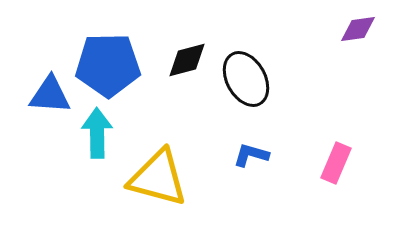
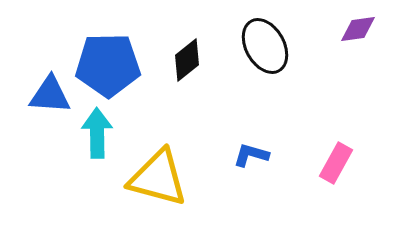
black diamond: rotated 24 degrees counterclockwise
black ellipse: moved 19 px right, 33 px up
pink rectangle: rotated 6 degrees clockwise
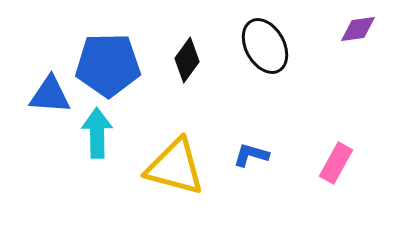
black diamond: rotated 15 degrees counterclockwise
yellow triangle: moved 17 px right, 11 px up
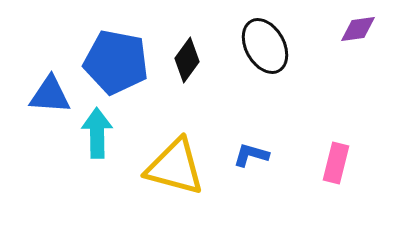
blue pentagon: moved 8 px right, 3 px up; rotated 12 degrees clockwise
pink rectangle: rotated 15 degrees counterclockwise
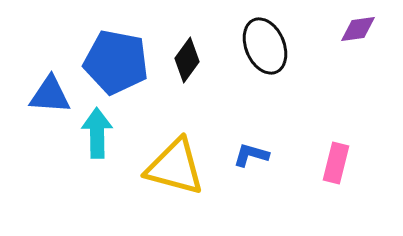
black ellipse: rotated 6 degrees clockwise
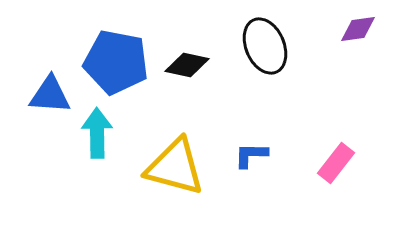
black diamond: moved 5 px down; rotated 66 degrees clockwise
blue L-shape: rotated 15 degrees counterclockwise
pink rectangle: rotated 24 degrees clockwise
